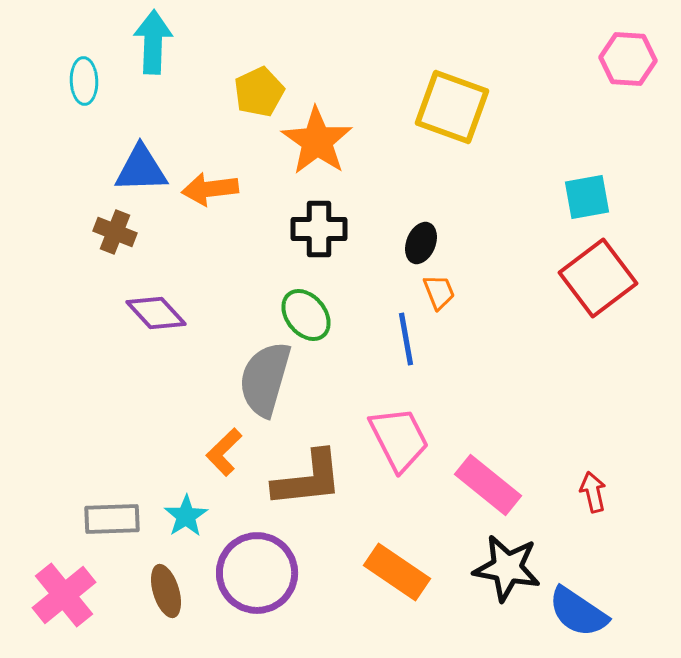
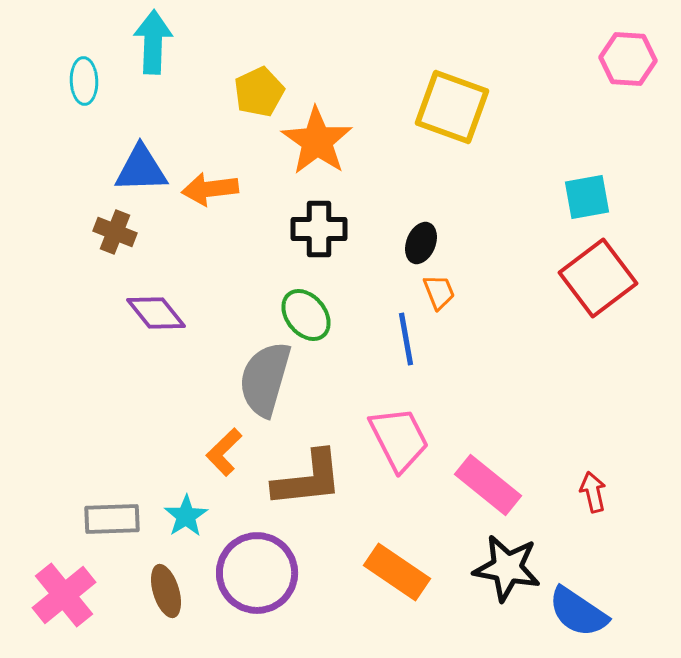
purple diamond: rotated 4 degrees clockwise
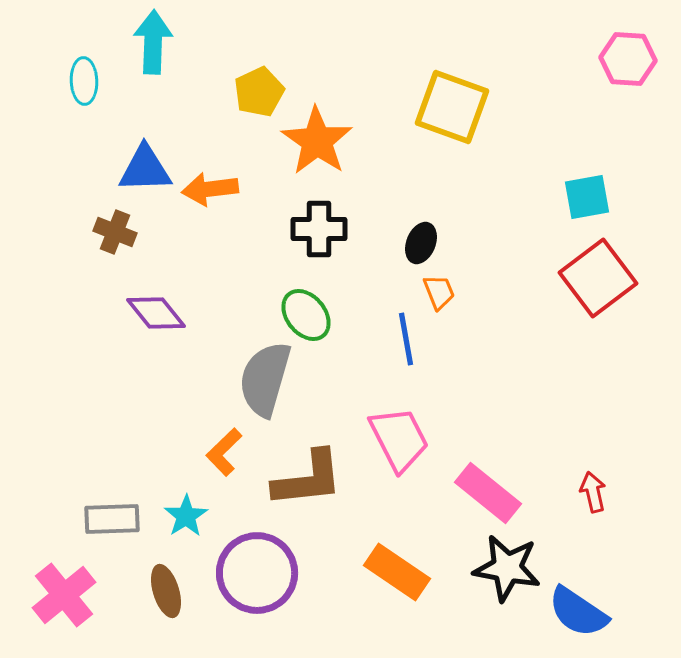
blue triangle: moved 4 px right
pink rectangle: moved 8 px down
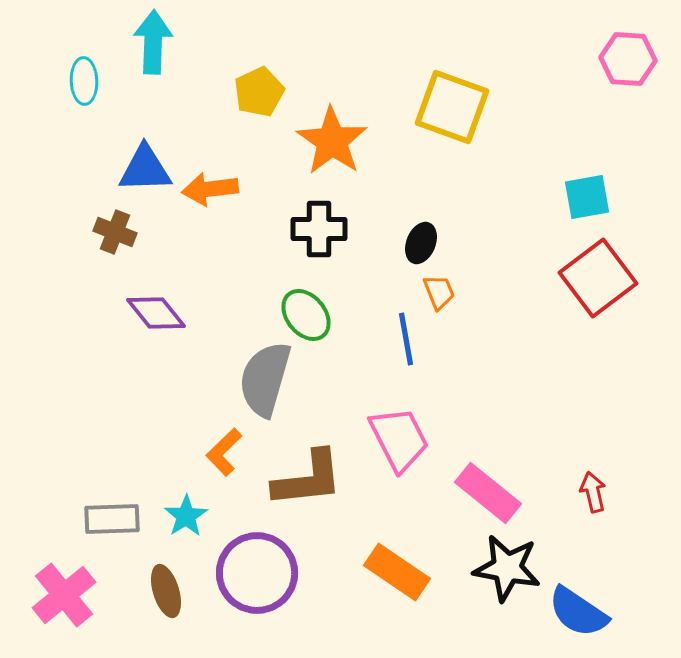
orange star: moved 15 px right
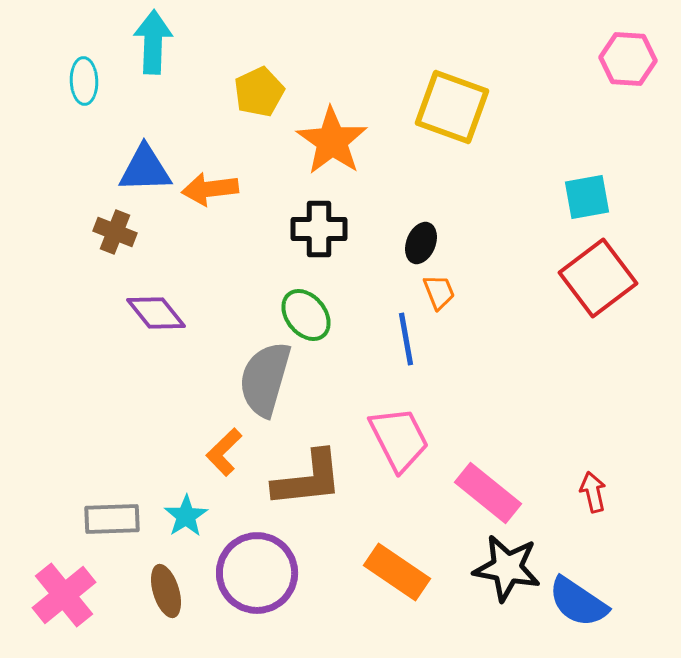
blue semicircle: moved 10 px up
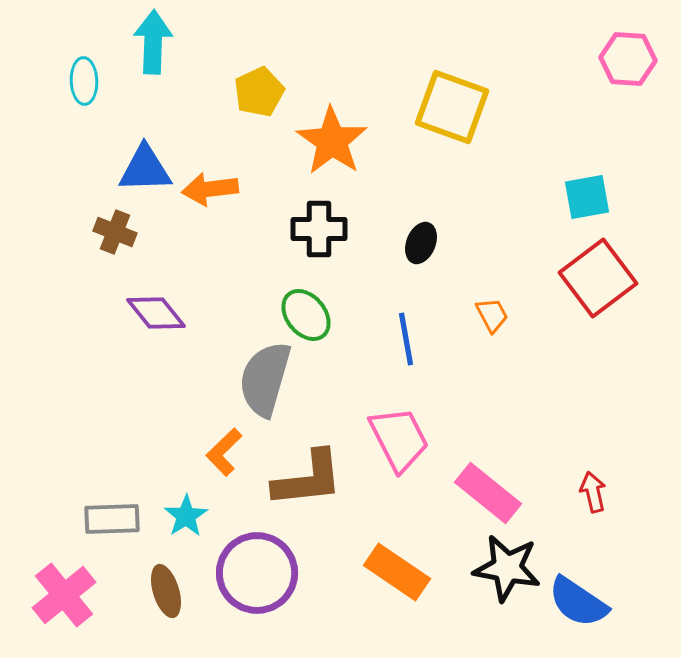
orange trapezoid: moved 53 px right, 23 px down; rotated 6 degrees counterclockwise
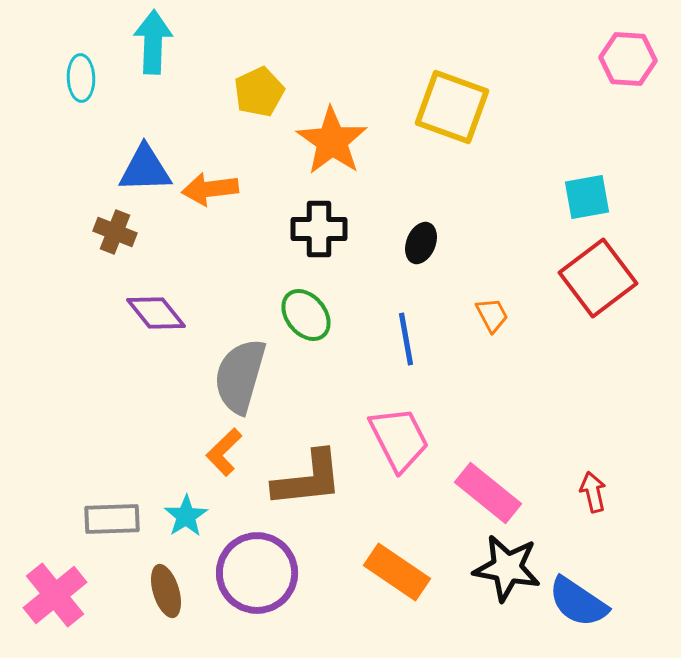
cyan ellipse: moved 3 px left, 3 px up
gray semicircle: moved 25 px left, 3 px up
pink cross: moved 9 px left
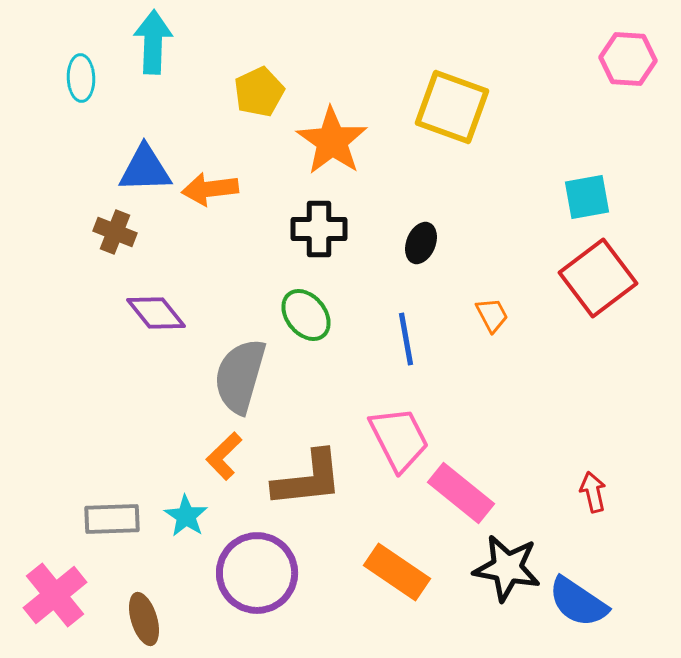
orange L-shape: moved 4 px down
pink rectangle: moved 27 px left
cyan star: rotated 6 degrees counterclockwise
brown ellipse: moved 22 px left, 28 px down
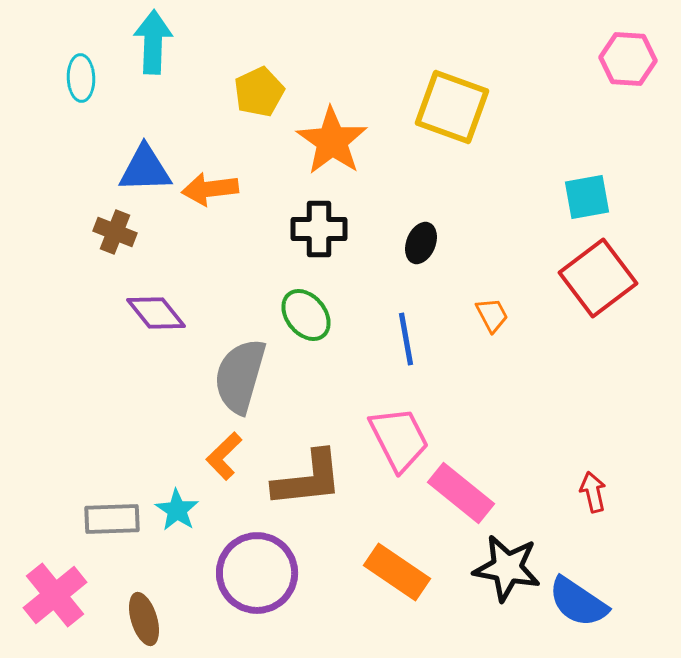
cyan star: moved 9 px left, 6 px up
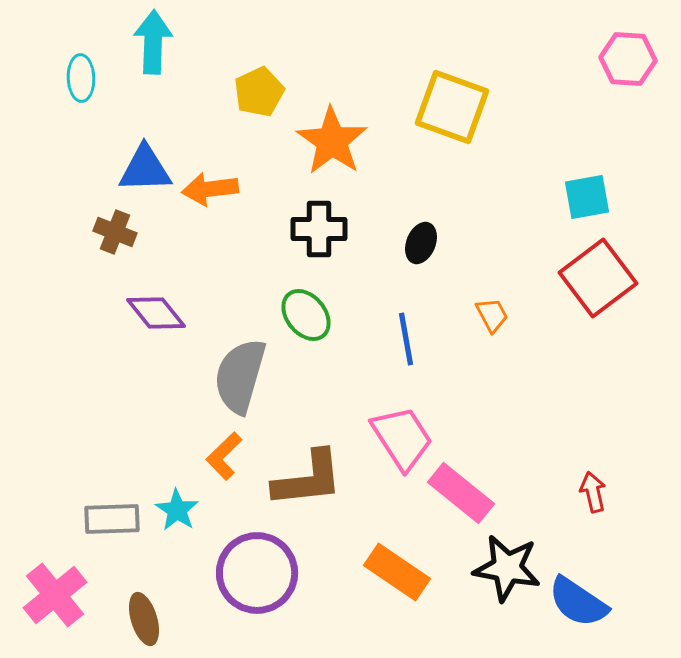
pink trapezoid: moved 3 px right, 1 px up; rotated 6 degrees counterclockwise
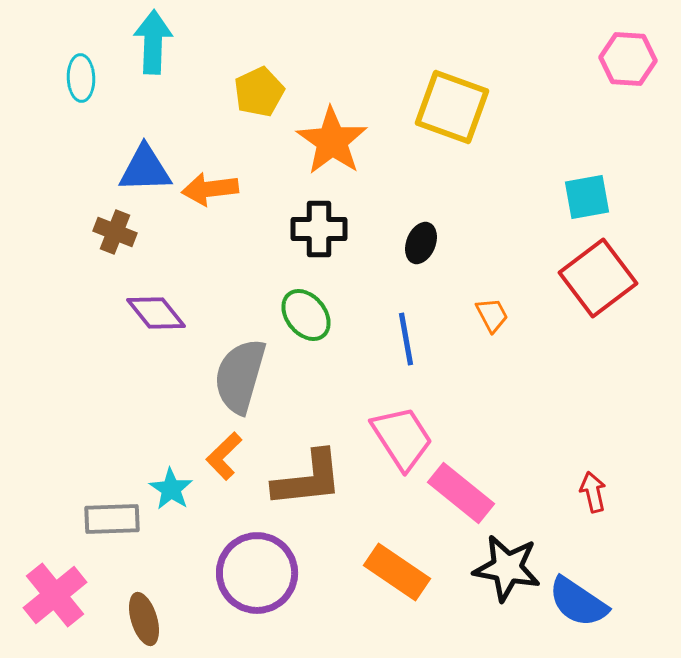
cyan star: moved 6 px left, 21 px up
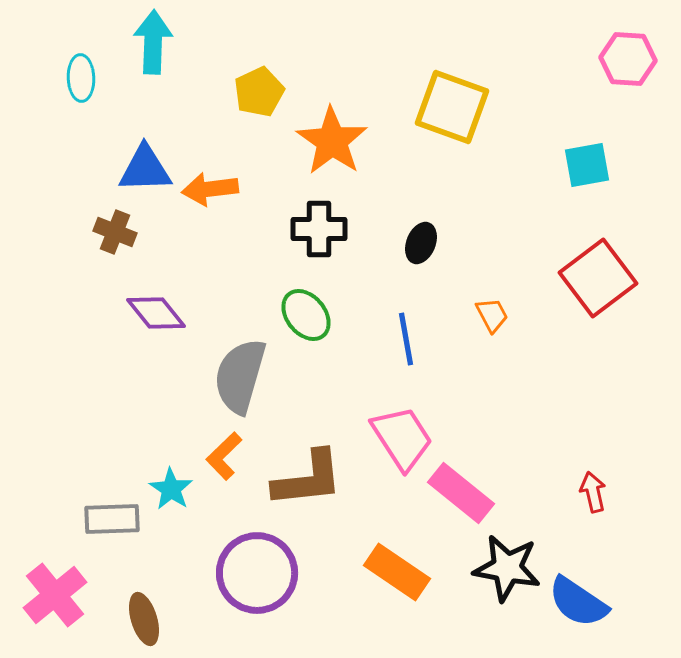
cyan square: moved 32 px up
